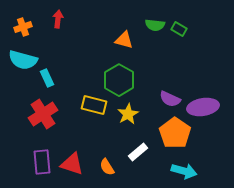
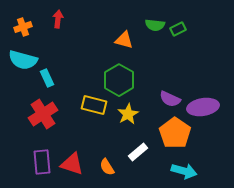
green rectangle: moved 1 px left; rotated 56 degrees counterclockwise
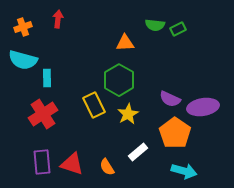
orange triangle: moved 1 px right, 3 px down; rotated 18 degrees counterclockwise
cyan rectangle: rotated 24 degrees clockwise
yellow rectangle: rotated 50 degrees clockwise
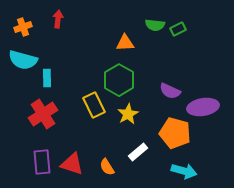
purple semicircle: moved 8 px up
orange pentagon: rotated 20 degrees counterclockwise
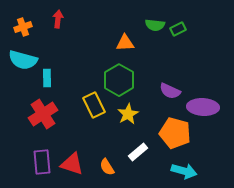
purple ellipse: rotated 12 degrees clockwise
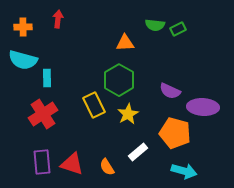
orange cross: rotated 18 degrees clockwise
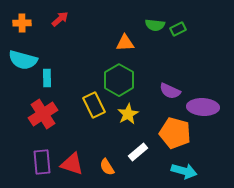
red arrow: moved 2 px right; rotated 42 degrees clockwise
orange cross: moved 1 px left, 4 px up
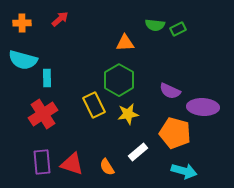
yellow star: rotated 20 degrees clockwise
